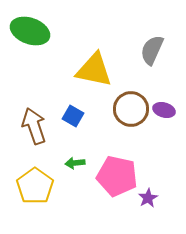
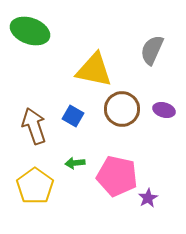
brown circle: moved 9 px left
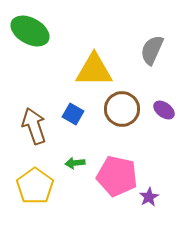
green ellipse: rotated 9 degrees clockwise
yellow triangle: rotated 12 degrees counterclockwise
purple ellipse: rotated 20 degrees clockwise
blue square: moved 2 px up
purple star: moved 1 px right, 1 px up
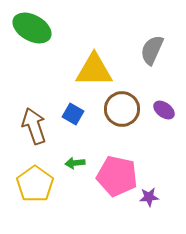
green ellipse: moved 2 px right, 3 px up
yellow pentagon: moved 2 px up
purple star: rotated 24 degrees clockwise
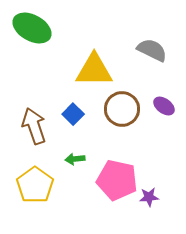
gray semicircle: rotated 92 degrees clockwise
purple ellipse: moved 4 px up
blue square: rotated 15 degrees clockwise
green arrow: moved 4 px up
pink pentagon: moved 4 px down
yellow pentagon: moved 1 px down
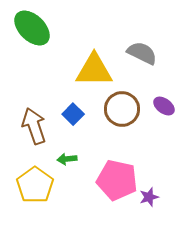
green ellipse: rotated 15 degrees clockwise
gray semicircle: moved 10 px left, 3 px down
green arrow: moved 8 px left
purple star: rotated 12 degrees counterclockwise
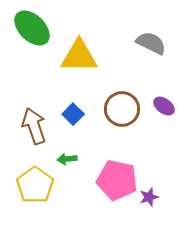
gray semicircle: moved 9 px right, 10 px up
yellow triangle: moved 15 px left, 14 px up
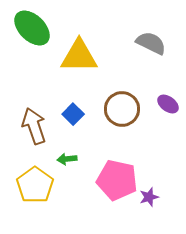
purple ellipse: moved 4 px right, 2 px up
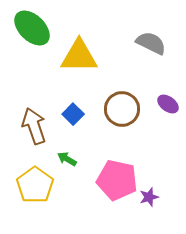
green arrow: rotated 36 degrees clockwise
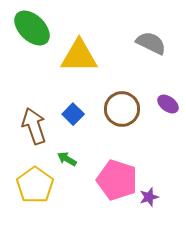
pink pentagon: rotated 6 degrees clockwise
